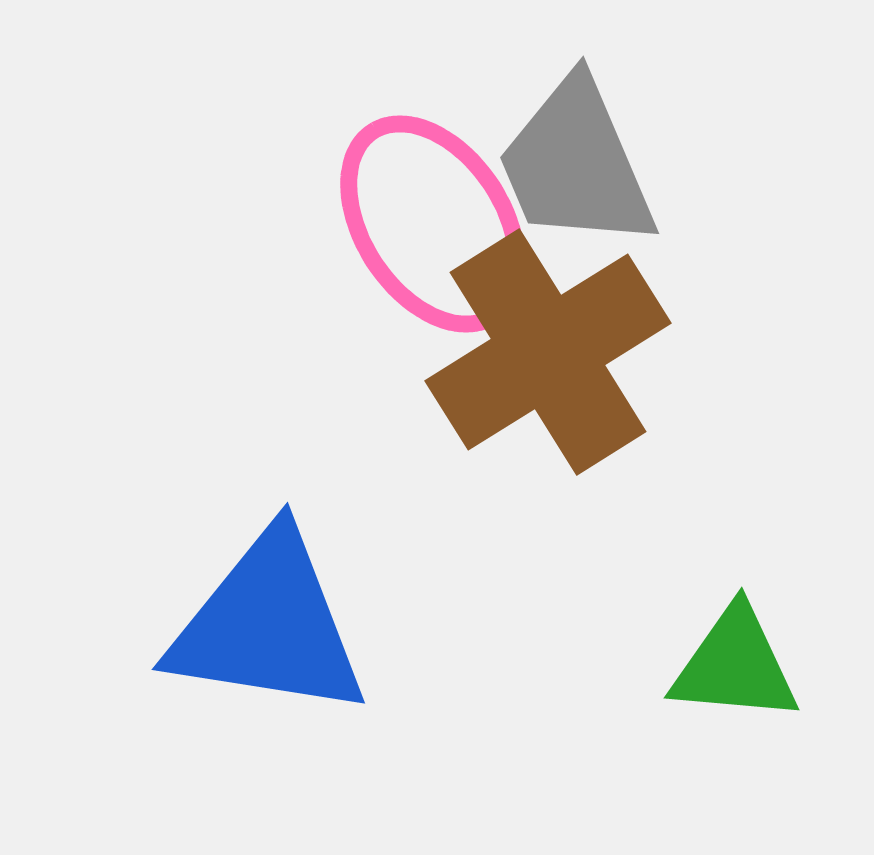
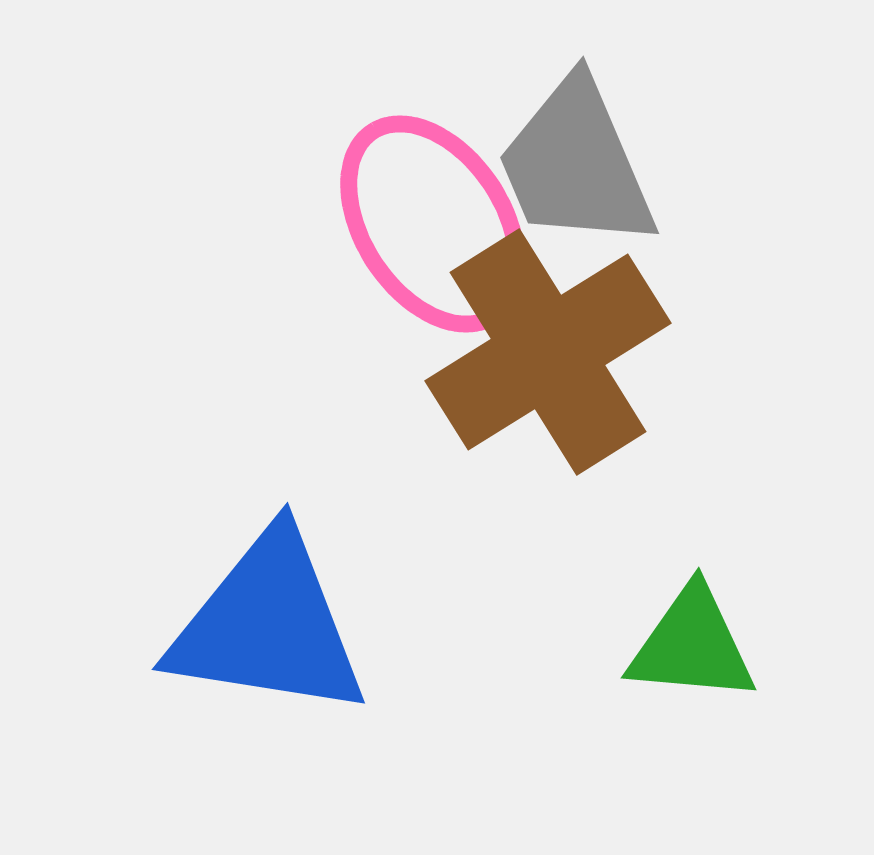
green triangle: moved 43 px left, 20 px up
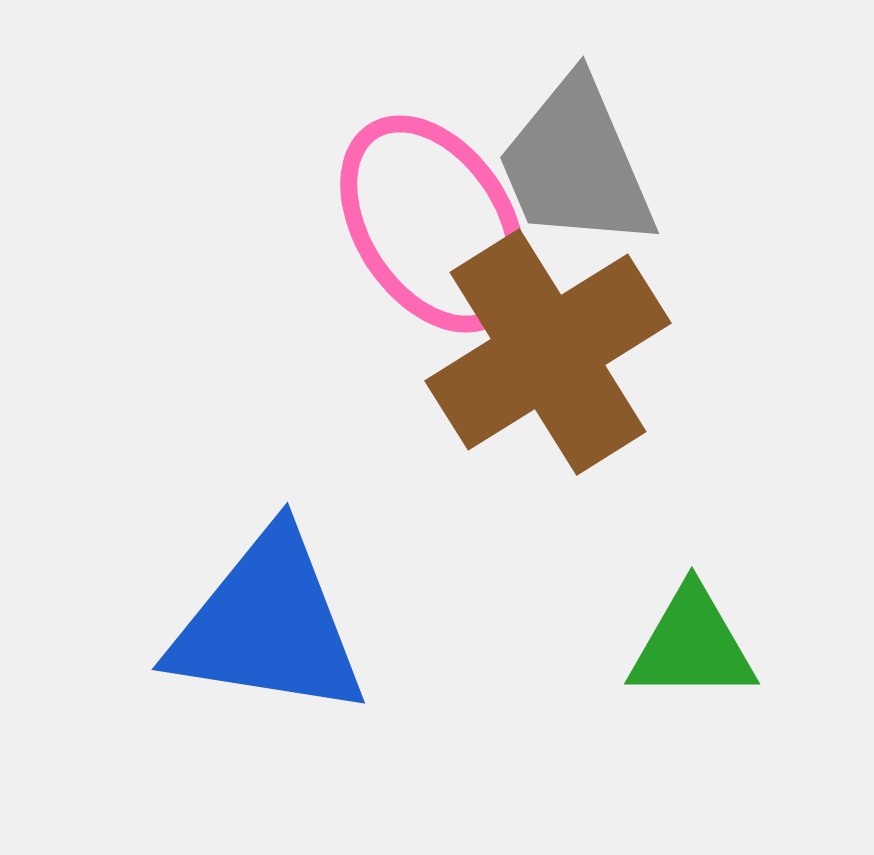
green triangle: rotated 5 degrees counterclockwise
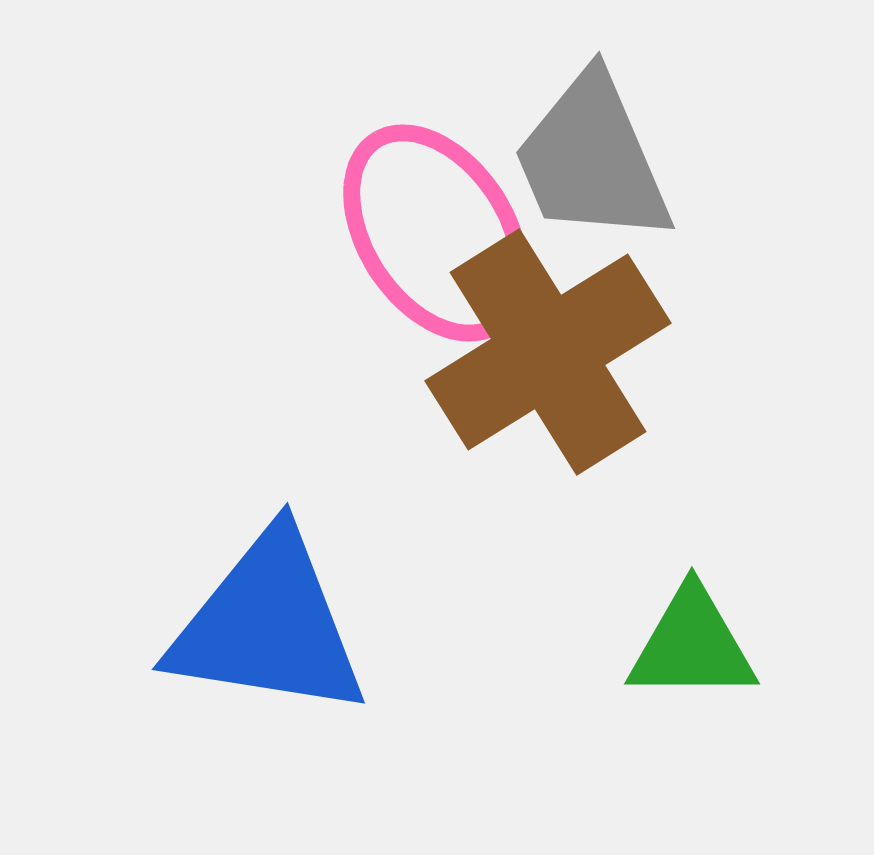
gray trapezoid: moved 16 px right, 5 px up
pink ellipse: moved 3 px right, 9 px down
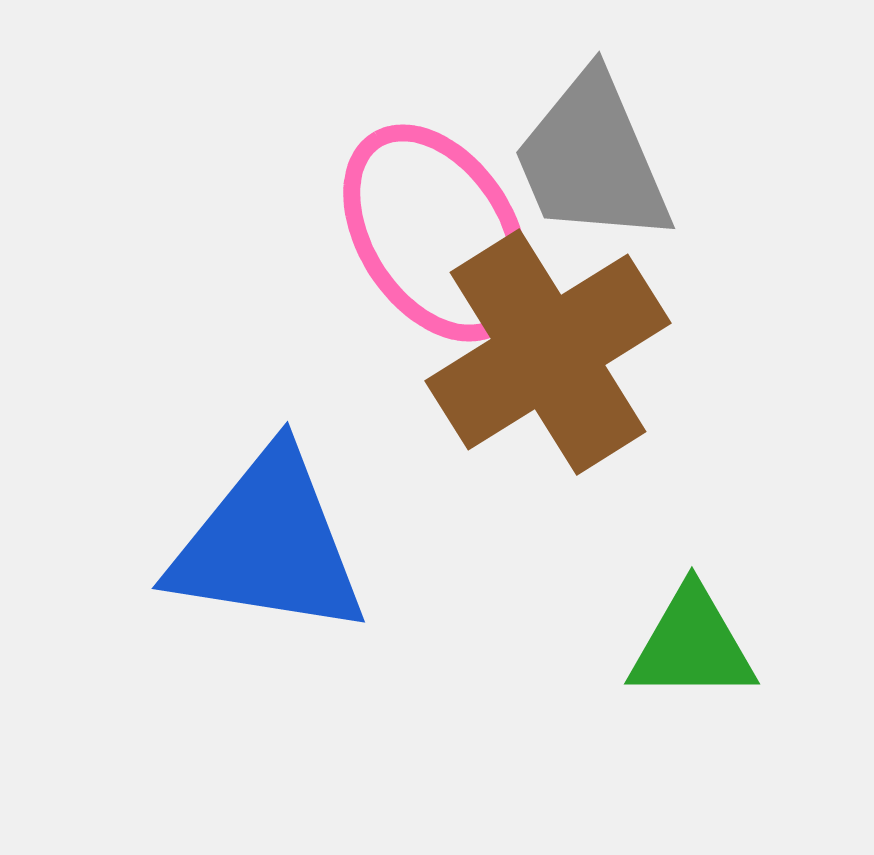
blue triangle: moved 81 px up
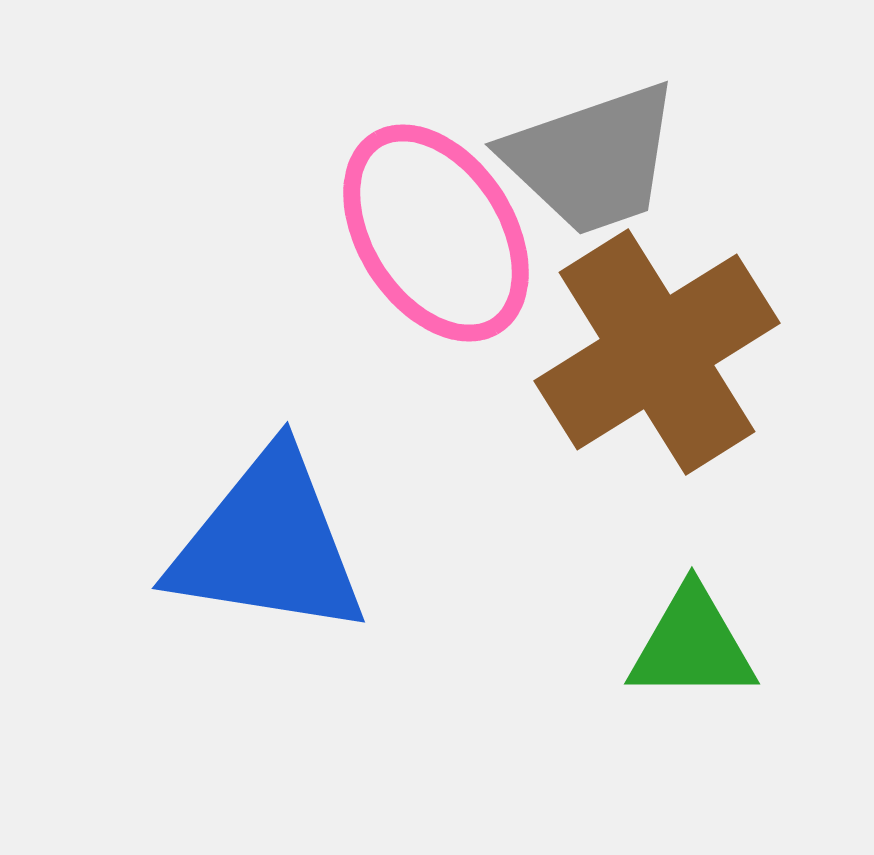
gray trapezoid: rotated 86 degrees counterclockwise
brown cross: moved 109 px right
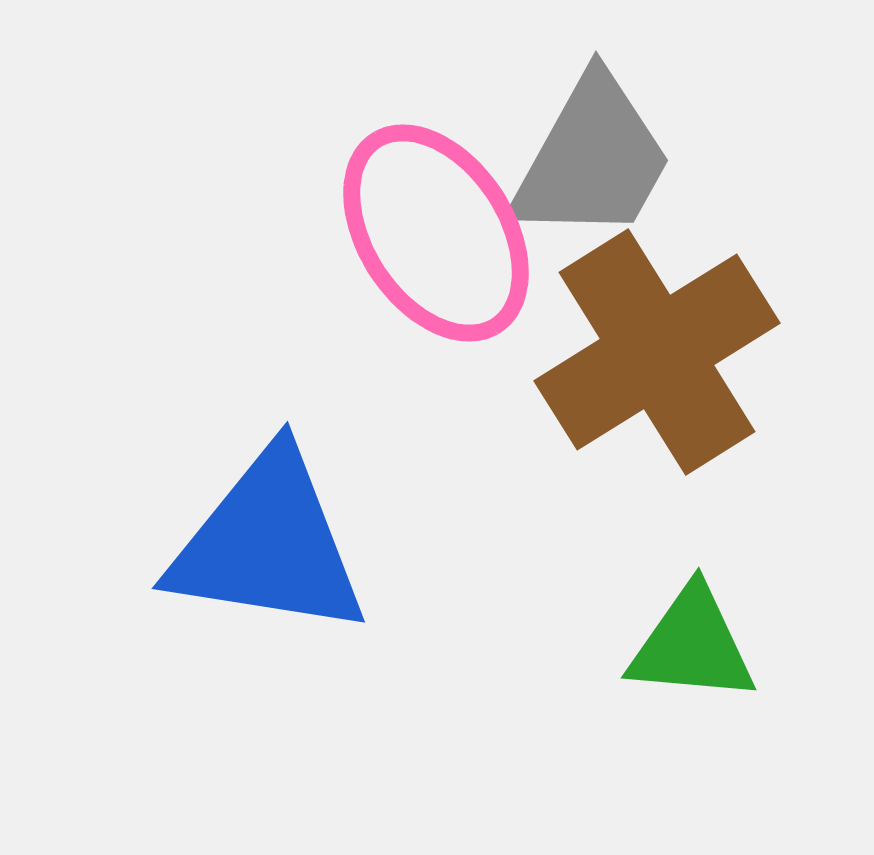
gray trapezoid: rotated 42 degrees counterclockwise
green triangle: rotated 5 degrees clockwise
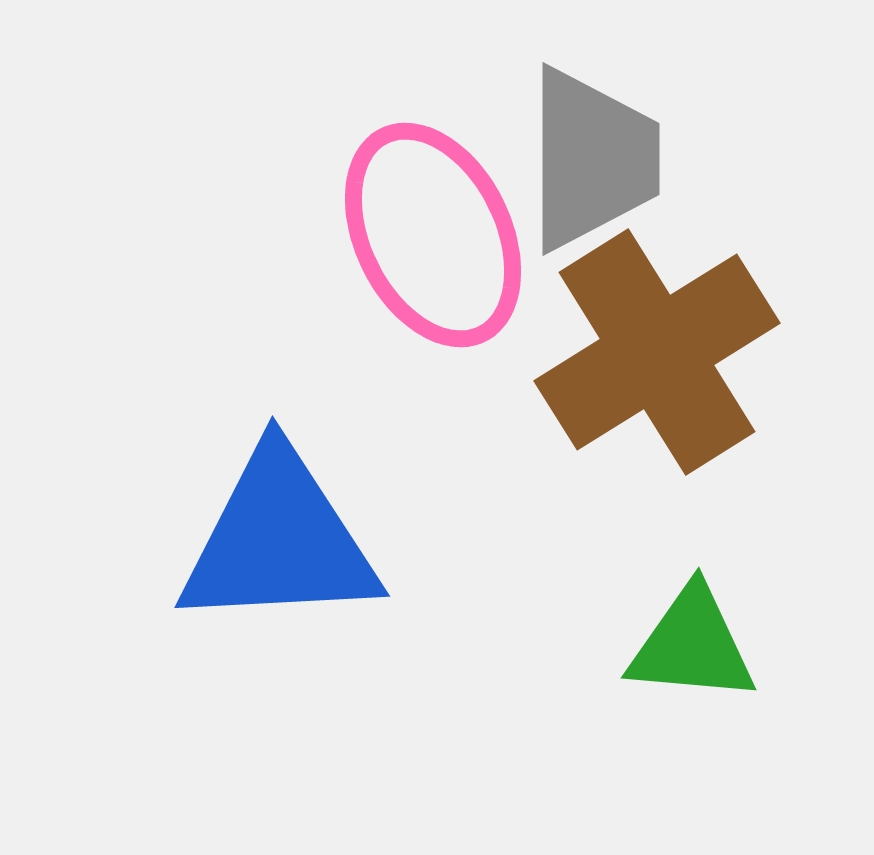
gray trapezoid: rotated 29 degrees counterclockwise
pink ellipse: moved 3 px left, 2 px down; rotated 7 degrees clockwise
blue triangle: moved 11 px right, 4 px up; rotated 12 degrees counterclockwise
